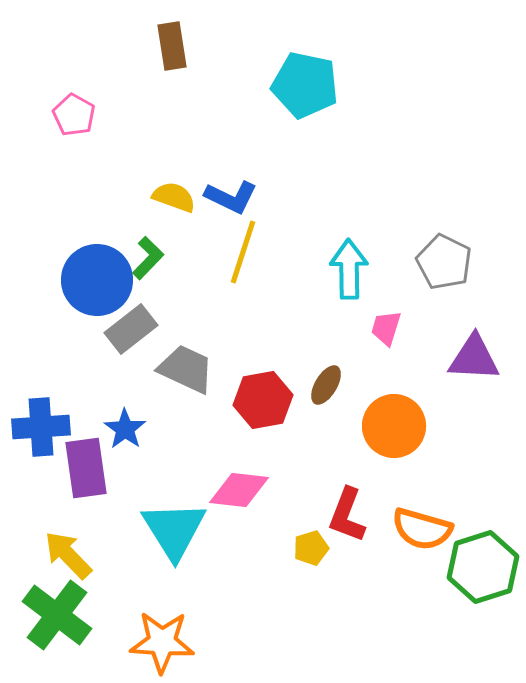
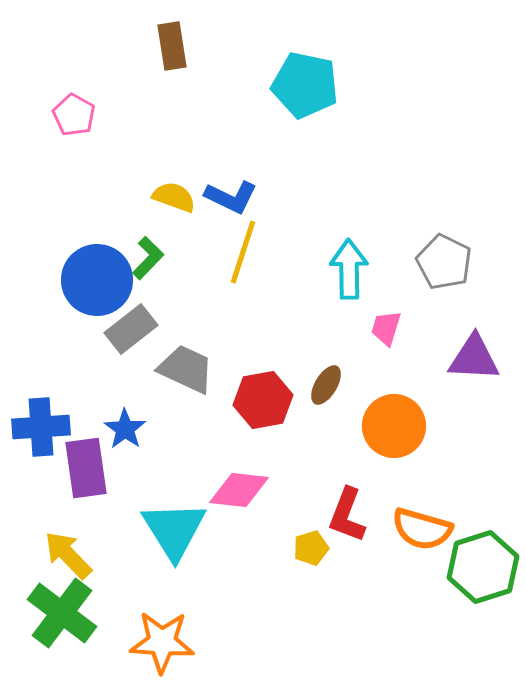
green cross: moved 5 px right, 2 px up
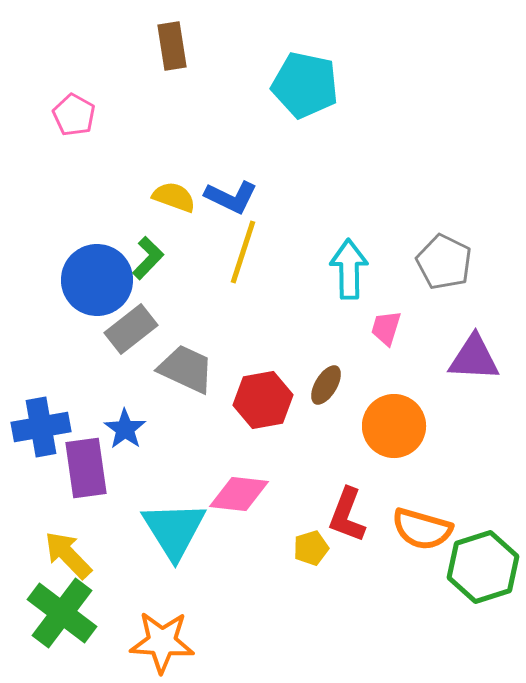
blue cross: rotated 6 degrees counterclockwise
pink diamond: moved 4 px down
